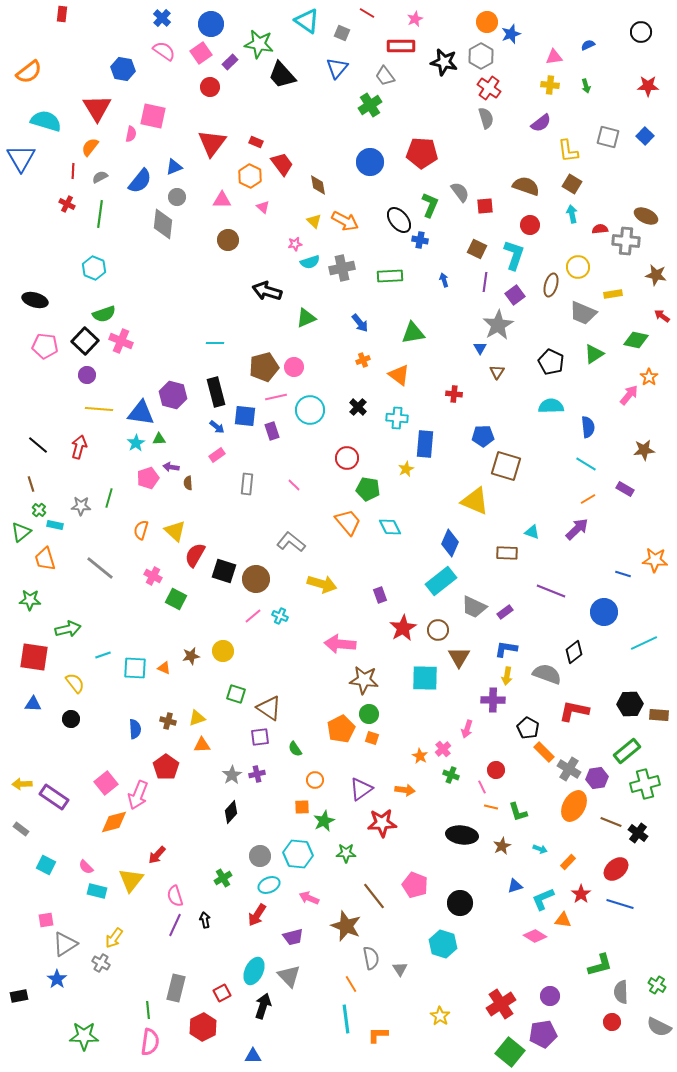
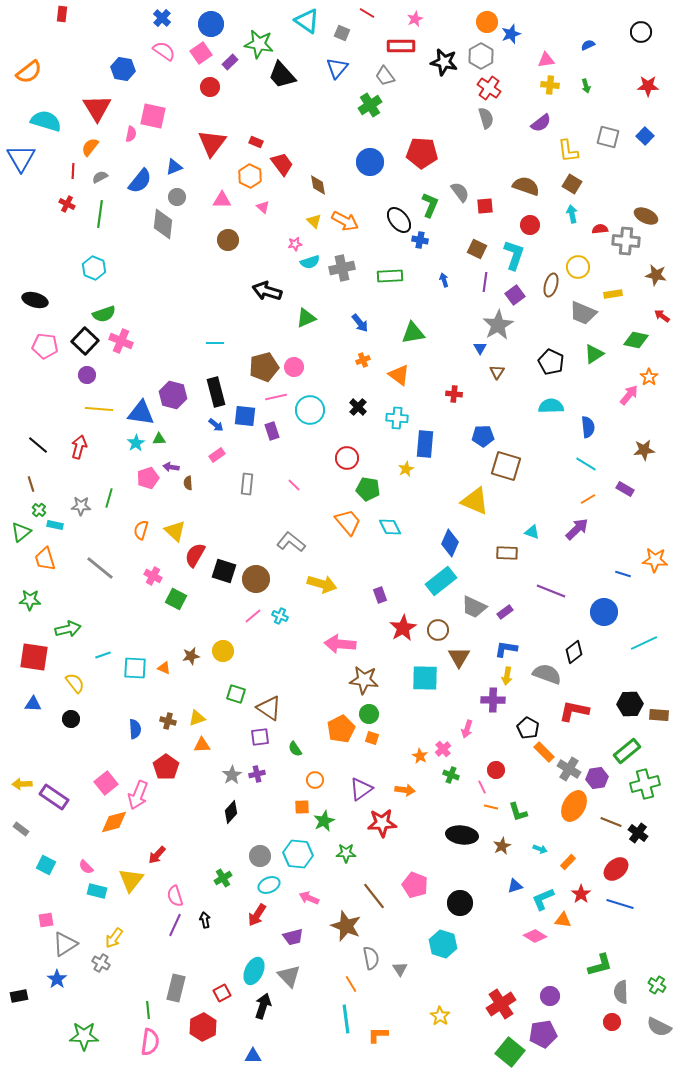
pink triangle at (554, 57): moved 8 px left, 3 px down
blue arrow at (217, 427): moved 1 px left, 2 px up
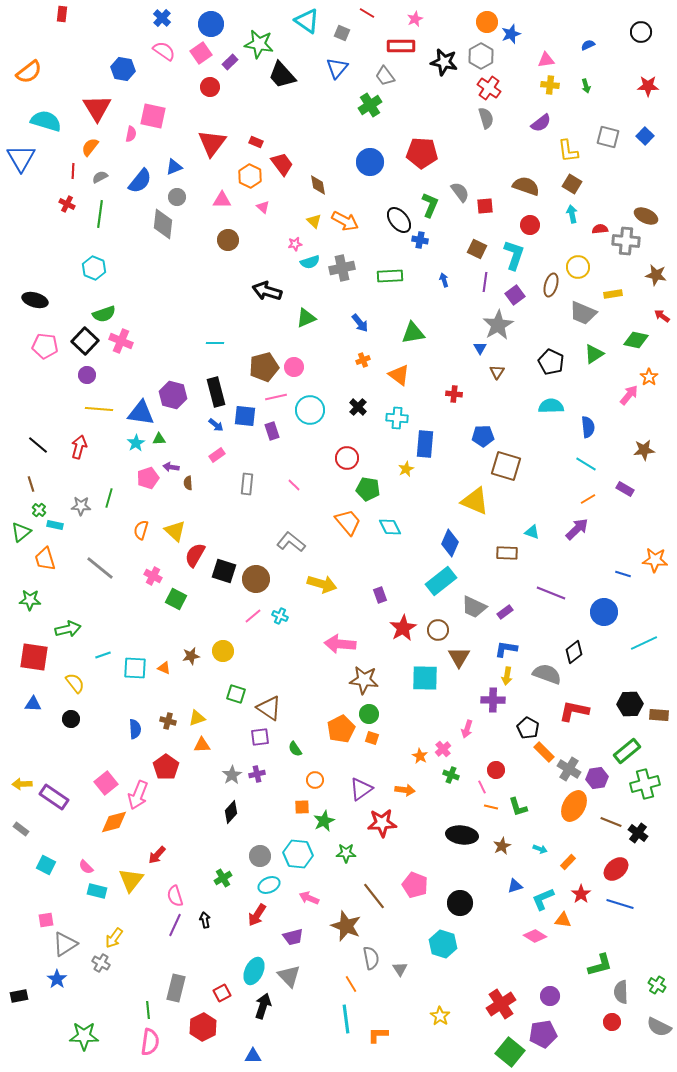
purple line at (551, 591): moved 2 px down
green L-shape at (518, 812): moved 5 px up
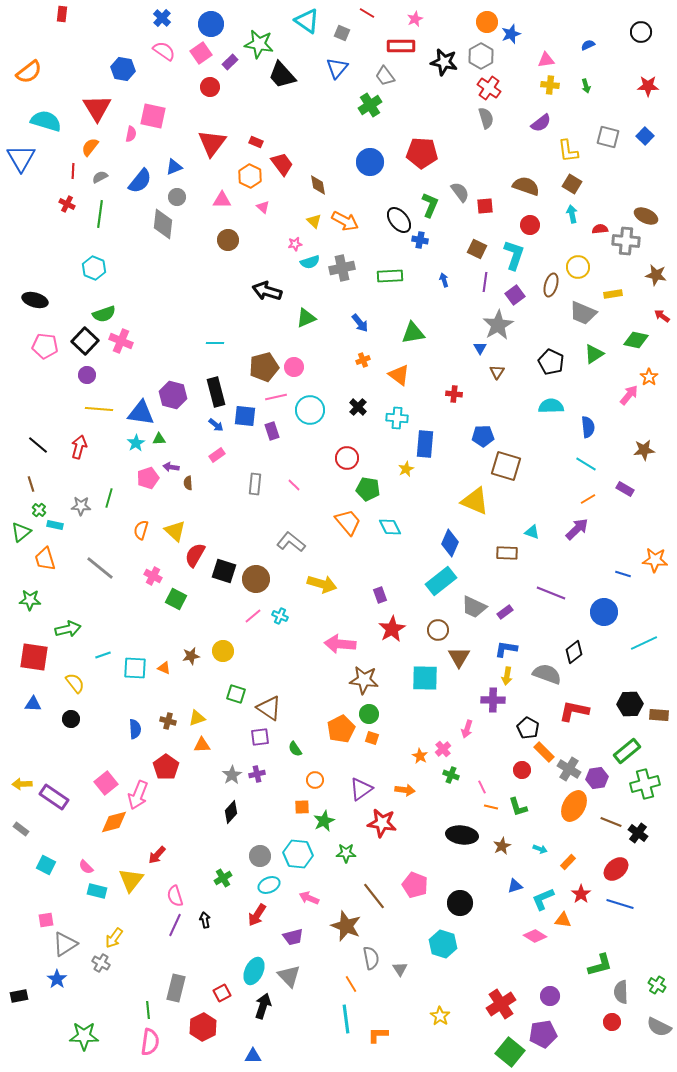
gray rectangle at (247, 484): moved 8 px right
red star at (403, 628): moved 11 px left, 1 px down
red circle at (496, 770): moved 26 px right
red star at (382, 823): rotated 12 degrees clockwise
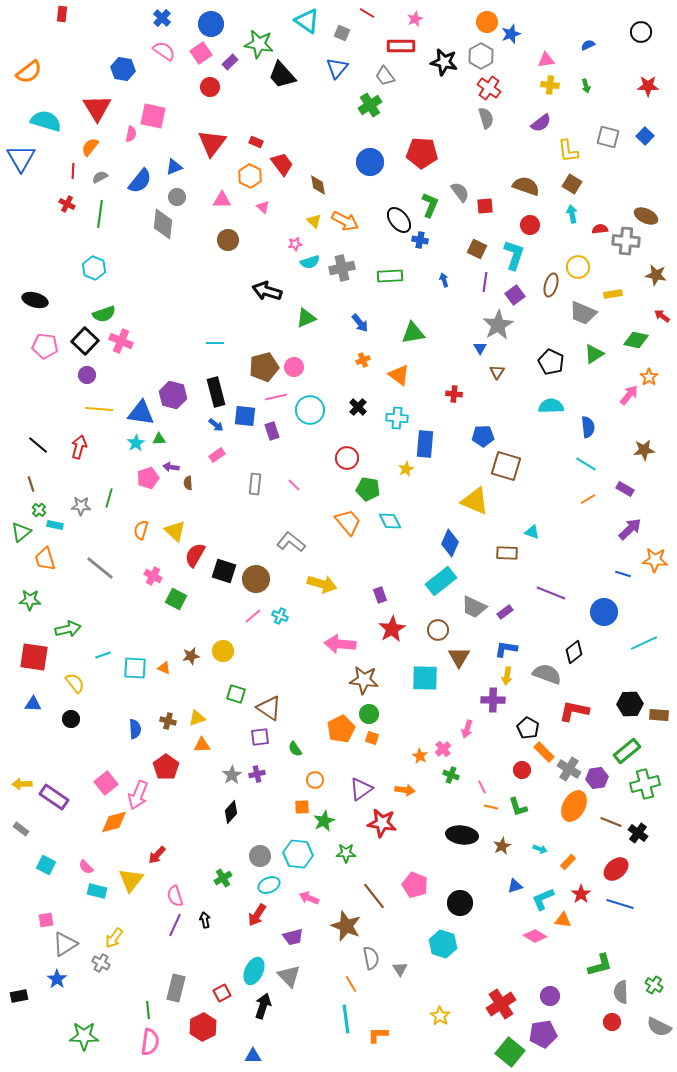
cyan diamond at (390, 527): moved 6 px up
purple arrow at (577, 529): moved 53 px right
green cross at (657, 985): moved 3 px left
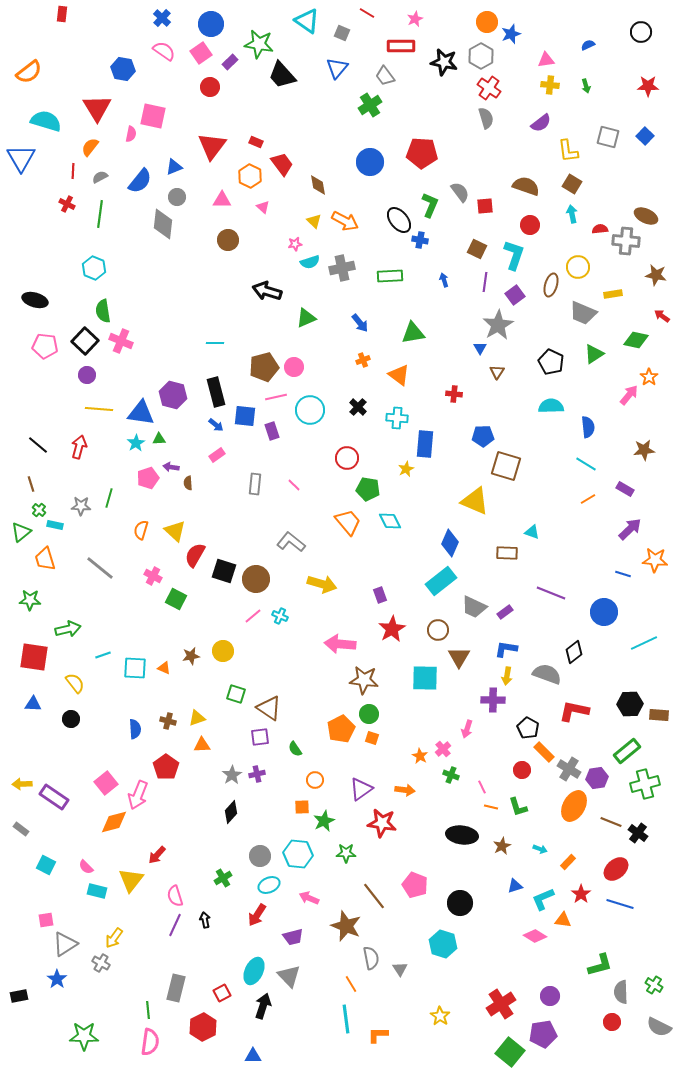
red triangle at (212, 143): moved 3 px down
green semicircle at (104, 314): moved 1 px left, 3 px up; rotated 100 degrees clockwise
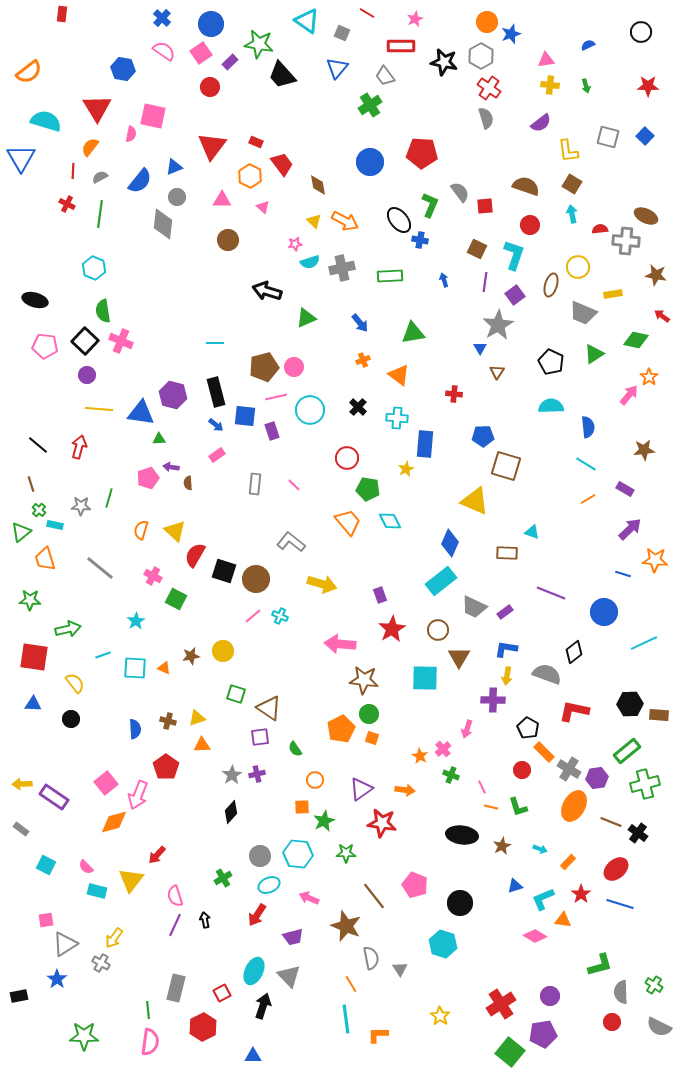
cyan star at (136, 443): moved 178 px down
